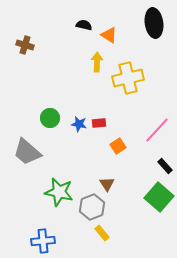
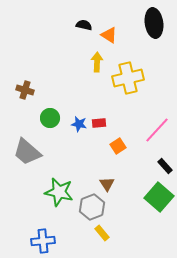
brown cross: moved 45 px down
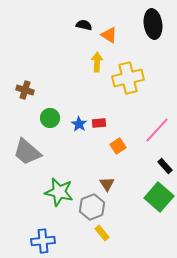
black ellipse: moved 1 px left, 1 px down
blue star: rotated 21 degrees clockwise
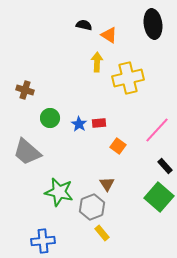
orange square: rotated 21 degrees counterclockwise
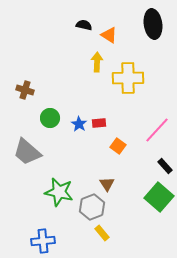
yellow cross: rotated 12 degrees clockwise
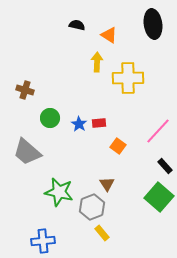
black semicircle: moved 7 px left
pink line: moved 1 px right, 1 px down
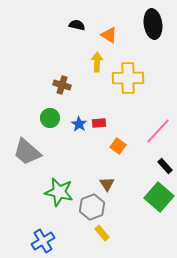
brown cross: moved 37 px right, 5 px up
blue cross: rotated 25 degrees counterclockwise
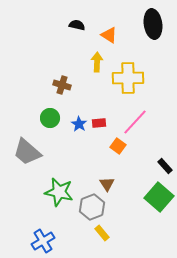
pink line: moved 23 px left, 9 px up
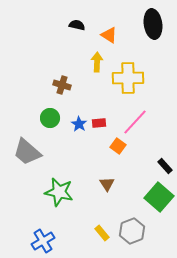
gray hexagon: moved 40 px right, 24 px down
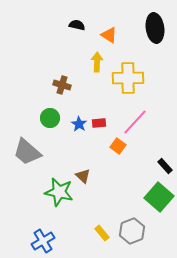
black ellipse: moved 2 px right, 4 px down
brown triangle: moved 24 px left, 8 px up; rotated 14 degrees counterclockwise
